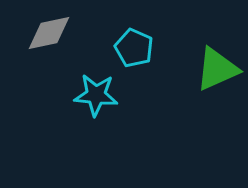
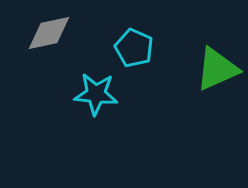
cyan star: moved 1 px up
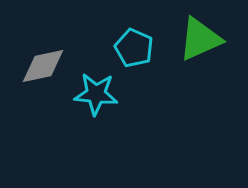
gray diamond: moved 6 px left, 33 px down
green triangle: moved 17 px left, 30 px up
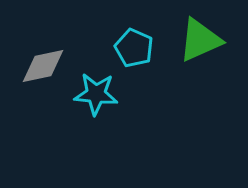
green triangle: moved 1 px down
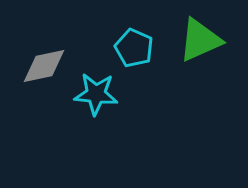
gray diamond: moved 1 px right
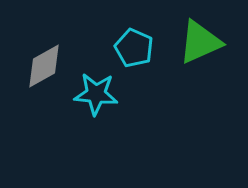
green triangle: moved 2 px down
gray diamond: rotated 18 degrees counterclockwise
